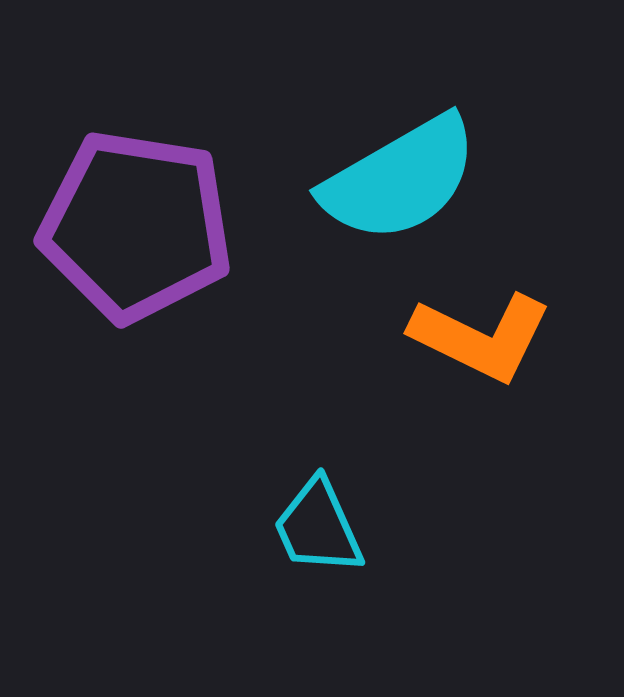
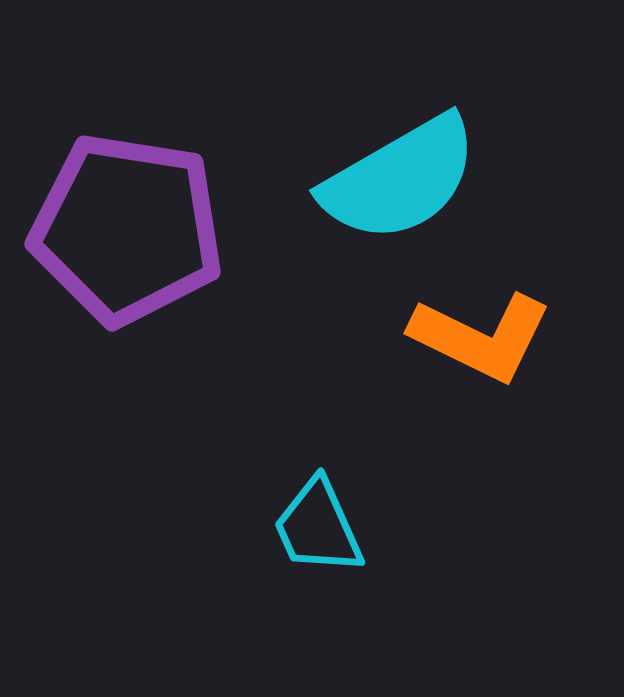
purple pentagon: moved 9 px left, 3 px down
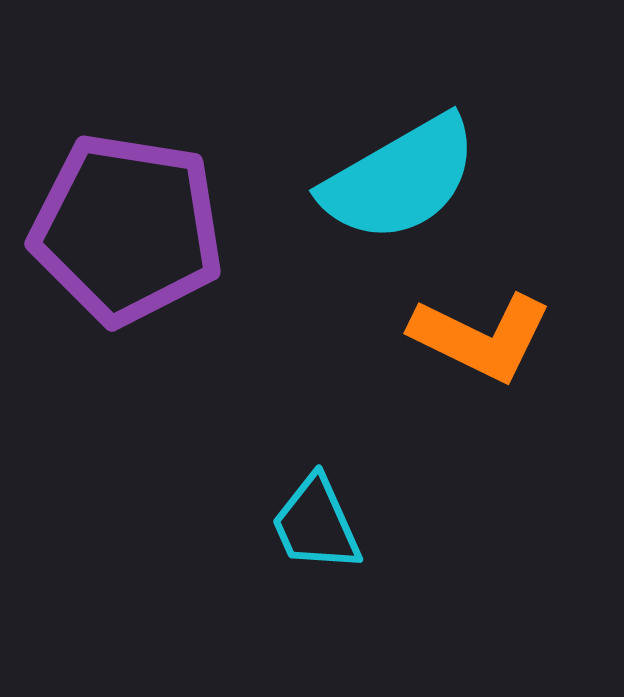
cyan trapezoid: moved 2 px left, 3 px up
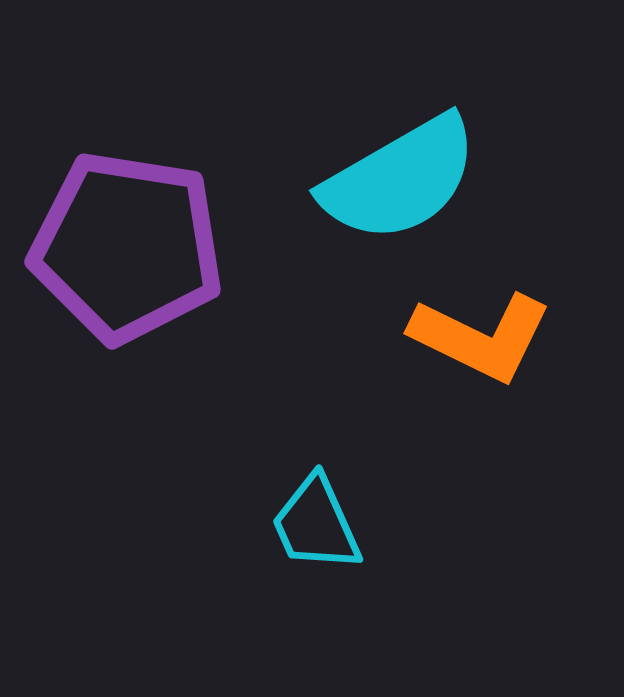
purple pentagon: moved 18 px down
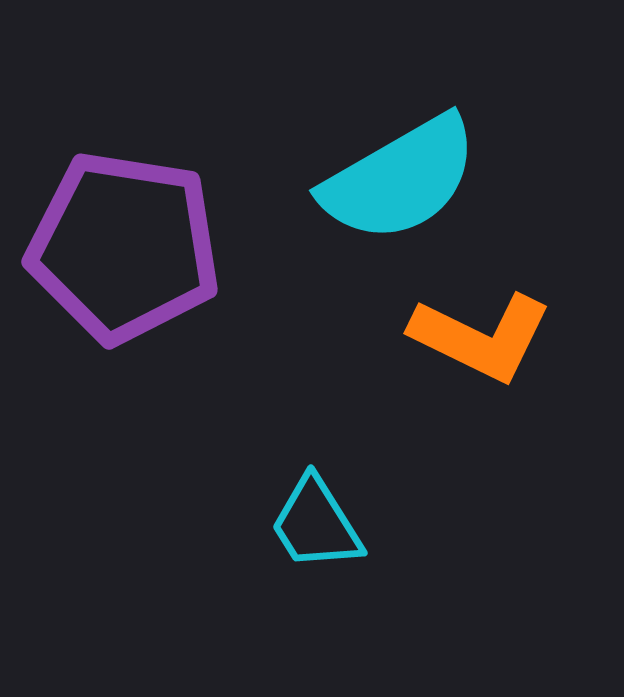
purple pentagon: moved 3 px left
cyan trapezoid: rotated 8 degrees counterclockwise
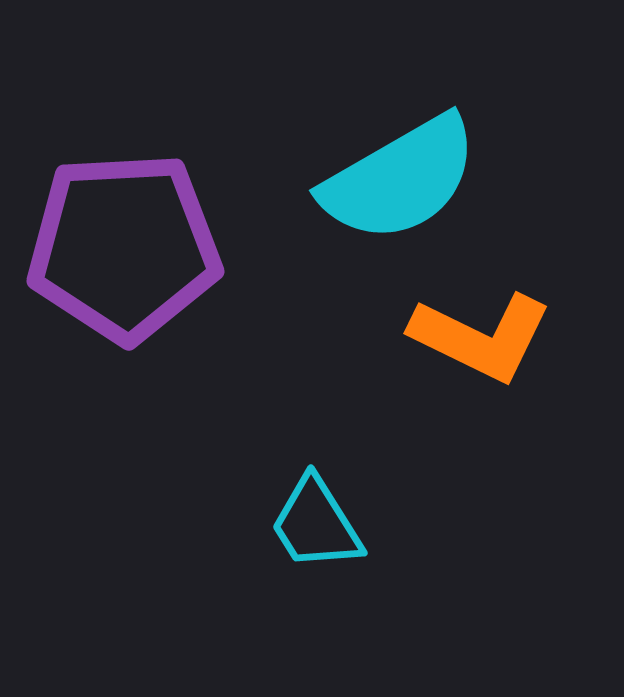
purple pentagon: rotated 12 degrees counterclockwise
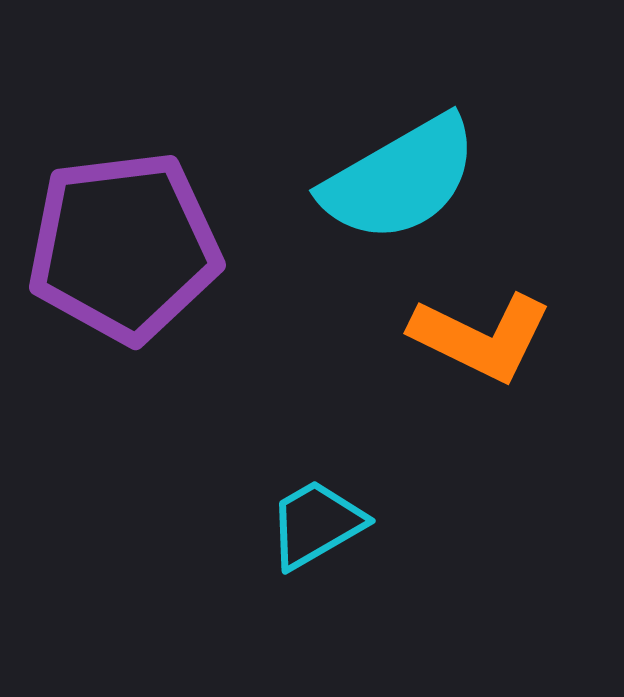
purple pentagon: rotated 4 degrees counterclockwise
cyan trapezoid: rotated 92 degrees clockwise
